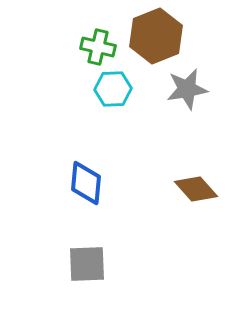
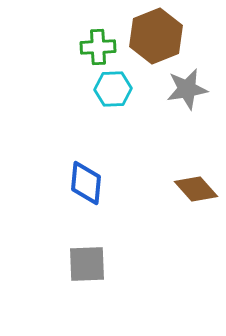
green cross: rotated 16 degrees counterclockwise
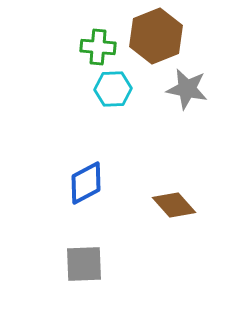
green cross: rotated 8 degrees clockwise
gray star: rotated 21 degrees clockwise
blue diamond: rotated 57 degrees clockwise
brown diamond: moved 22 px left, 16 px down
gray square: moved 3 px left
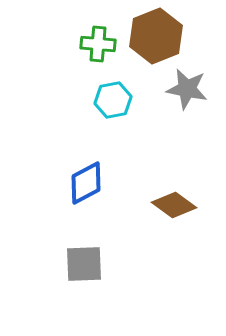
green cross: moved 3 px up
cyan hexagon: moved 11 px down; rotated 9 degrees counterclockwise
brown diamond: rotated 12 degrees counterclockwise
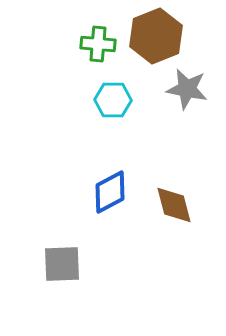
cyan hexagon: rotated 12 degrees clockwise
blue diamond: moved 24 px right, 9 px down
brown diamond: rotated 39 degrees clockwise
gray square: moved 22 px left
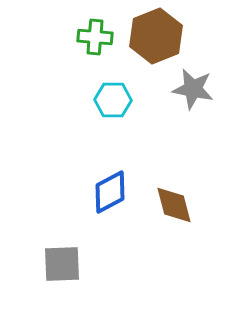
green cross: moved 3 px left, 7 px up
gray star: moved 6 px right
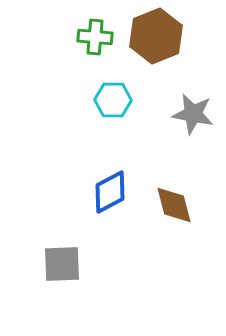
gray star: moved 25 px down
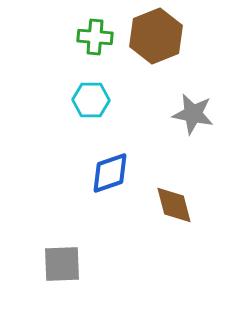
cyan hexagon: moved 22 px left
blue diamond: moved 19 px up; rotated 9 degrees clockwise
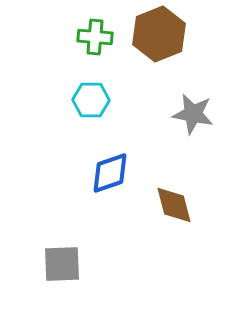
brown hexagon: moved 3 px right, 2 px up
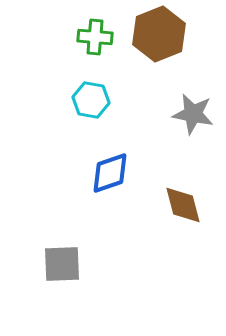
cyan hexagon: rotated 9 degrees clockwise
brown diamond: moved 9 px right
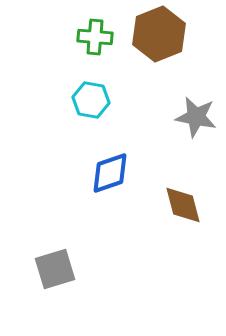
gray star: moved 3 px right, 3 px down
gray square: moved 7 px left, 5 px down; rotated 15 degrees counterclockwise
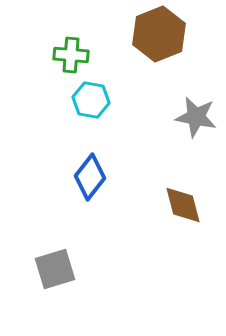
green cross: moved 24 px left, 18 px down
blue diamond: moved 20 px left, 4 px down; rotated 33 degrees counterclockwise
